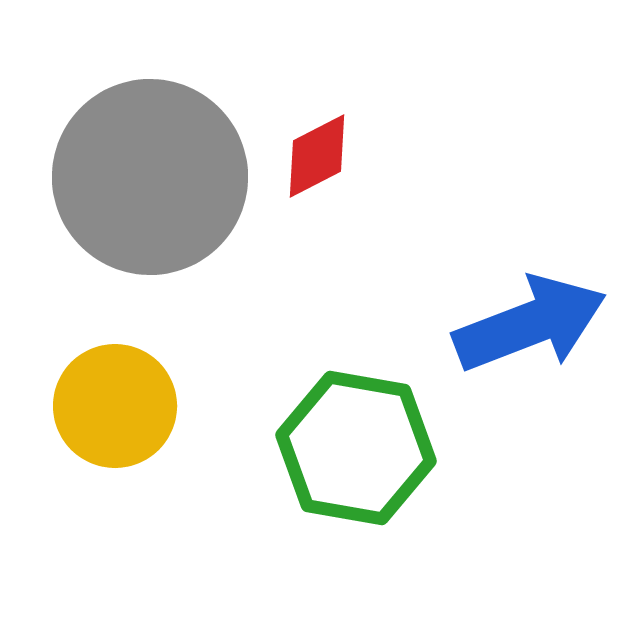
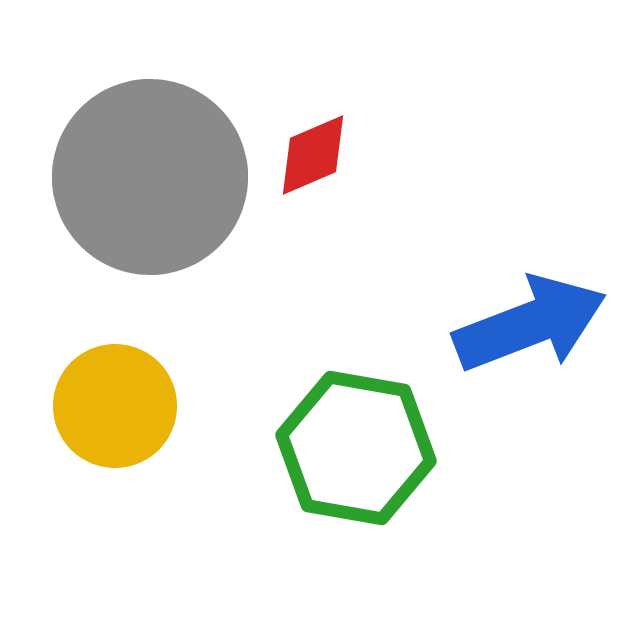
red diamond: moved 4 px left, 1 px up; rotated 4 degrees clockwise
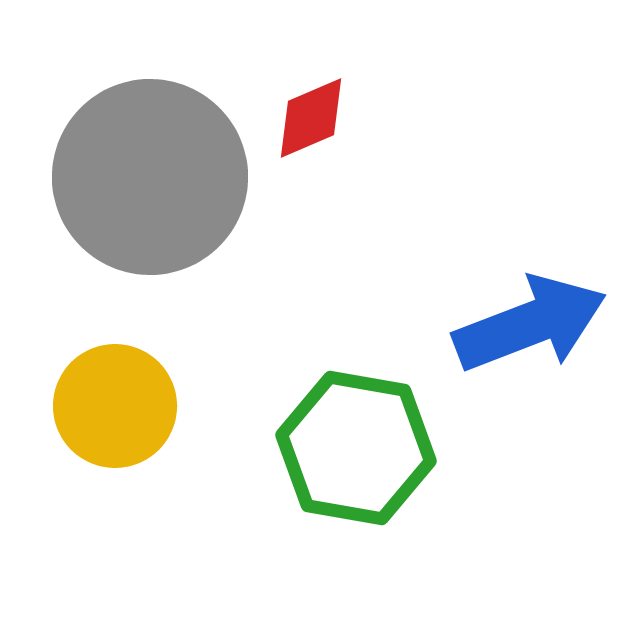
red diamond: moved 2 px left, 37 px up
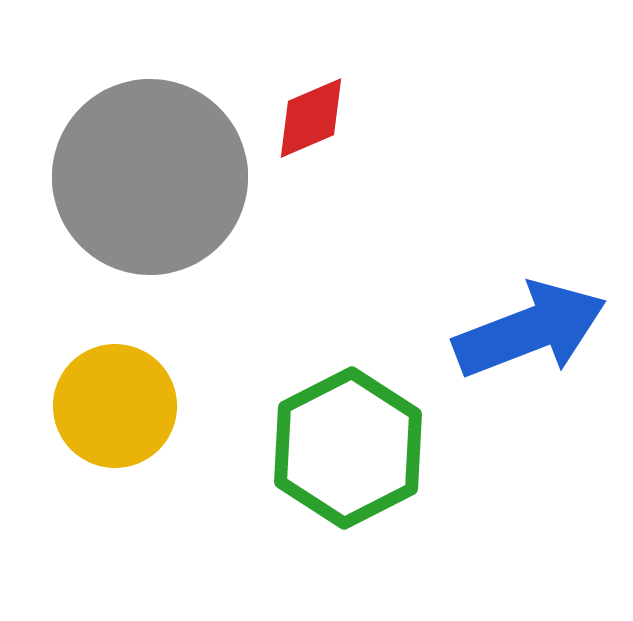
blue arrow: moved 6 px down
green hexagon: moved 8 px left; rotated 23 degrees clockwise
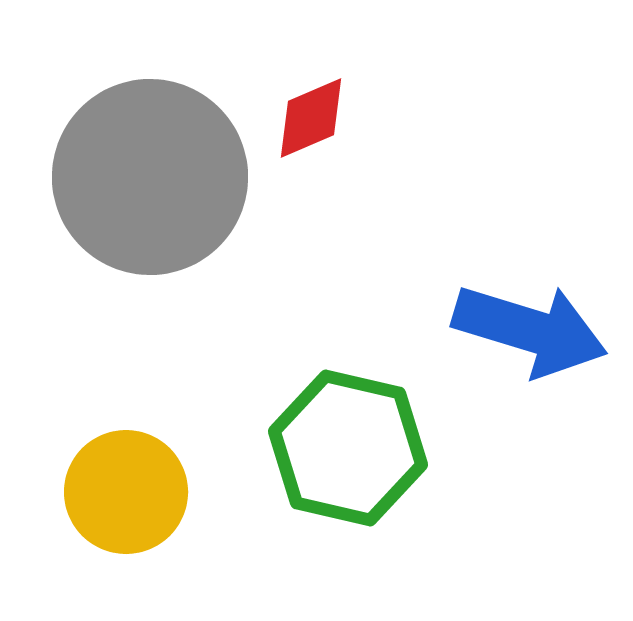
blue arrow: rotated 38 degrees clockwise
yellow circle: moved 11 px right, 86 px down
green hexagon: rotated 20 degrees counterclockwise
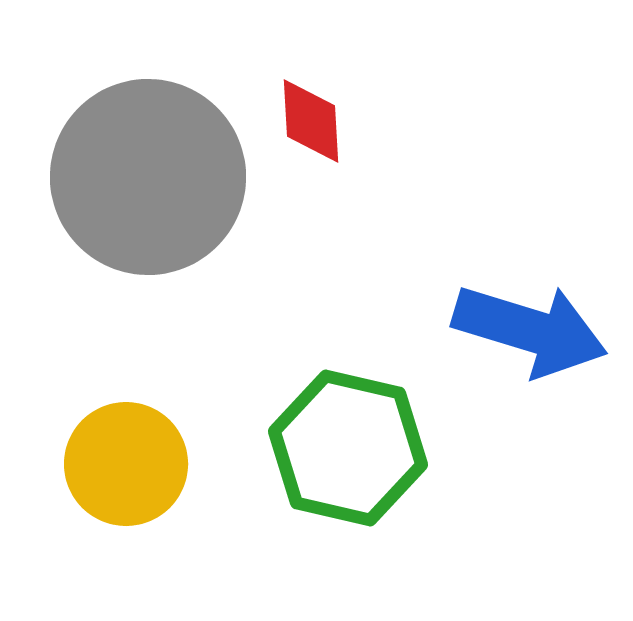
red diamond: moved 3 px down; rotated 70 degrees counterclockwise
gray circle: moved 2 px left
yellow circle: moved 28 px up
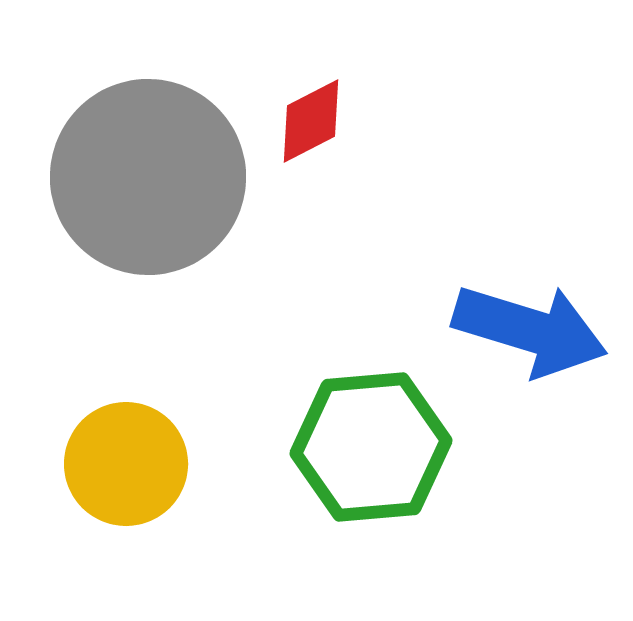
red diamond: rotated 66 degrees clockwise
green hexagon: moved 23 px right, 1 px up; rotated 18 degrees counterclockwise
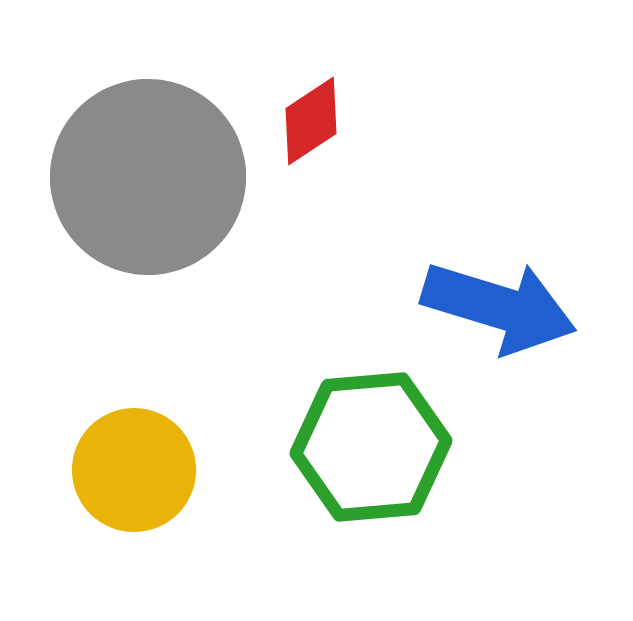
red diamond: rotated 6 degrees counterclockwise
blue arrow: moved 31 px left, 23 px up
yellow circle: moved 8 px right, 6 px down
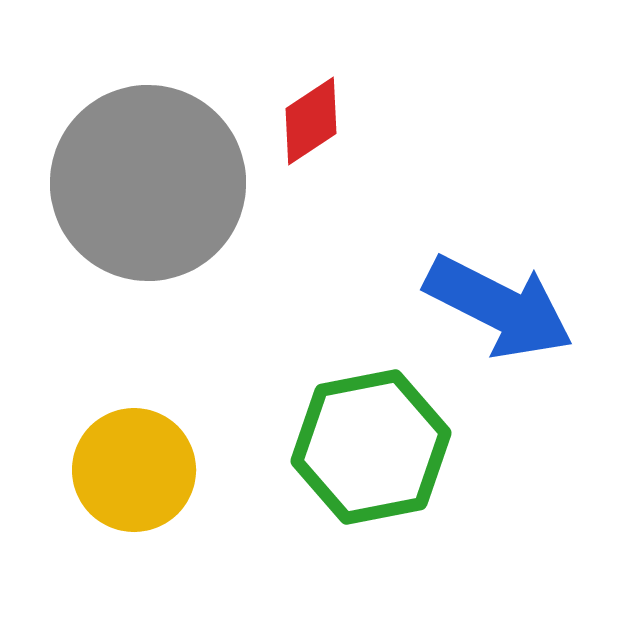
gray circle: moved 6 px down
blue arrow: rotated 10 degrees clockwise
green hexagon: rotated 6 degrees counterclockwise
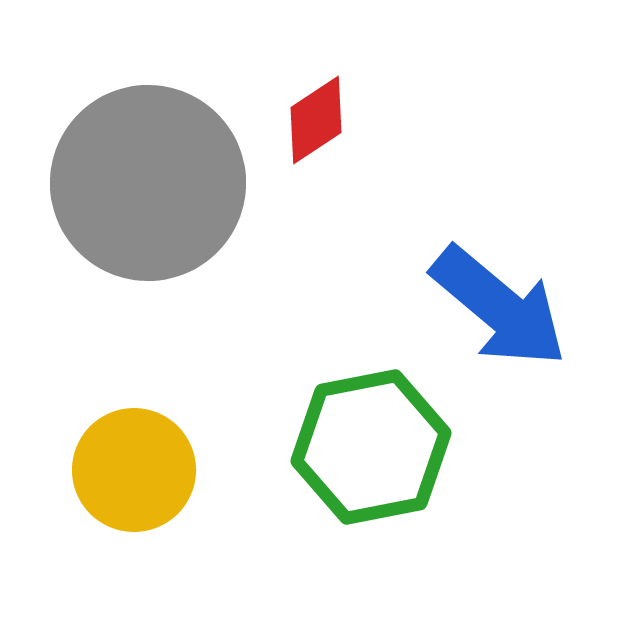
red diamond: moved 5 px right, 1 px up
blue arrow: rotated 13 degrees clockwise
